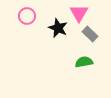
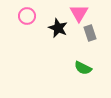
gray rectangle: moved 1 px up; rotated 28 degrees clockwise
green semicircle: moved 1 px left, 6 px down; rotated 144 degrees counterclockwise
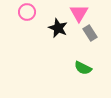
pink circle: moved 4 px up
gray rectangle: rotated 14 degrees counterclockwise
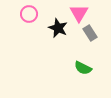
pink circle: moved 2 px right, 2 px down
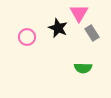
pink circle: moved 2 px left, 23 px down
gray rectangle: moved 2 px right
green semicircle: rotated 24 degrees counterclockwise
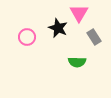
gray rectangle: moved 2 px right, 4 px down
green semicircle: moved 6 px left, 6 px up
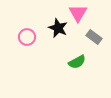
pink triangle: moved 1 px left
gray rectangle: rotated 21 degrees counterclockwise
green semicircle: rotated 30 degrees counterclockwise
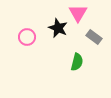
green semicircle: rotated 48 degrees counterclockwise
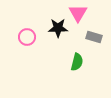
black star: rotated 24 degrees counterclockwise
gray rectangle: rotated 21 degrees counterclockwise
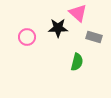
pink triangle: rotated 18 degrees counterclockwise
